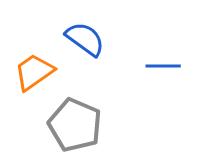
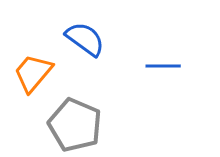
orange trapezoid: moved 1 px left, 1 px down; rotated 15 degrees counterclockwise
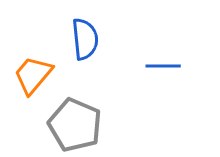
blue semicircle: rotated 48 degrees clockwise
orange trapezoid: moved 2 px down
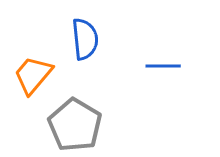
gray pentagon: rotated 8 degrees clockwise
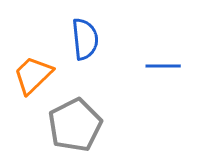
orange trapezoid: rotated 6 degrees clockwise
gray pentagon: rotated 14 degrees clockwise
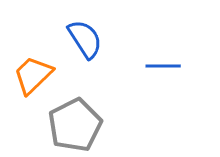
blue semicircle: rotated 27 degrees counterclockwise
